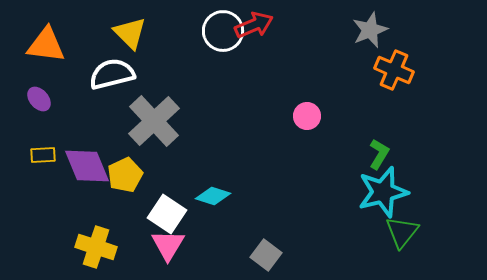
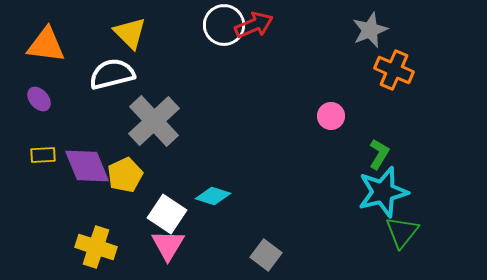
white circle: moved 1 px right, 6 px up
pink circle: moved 24 px right
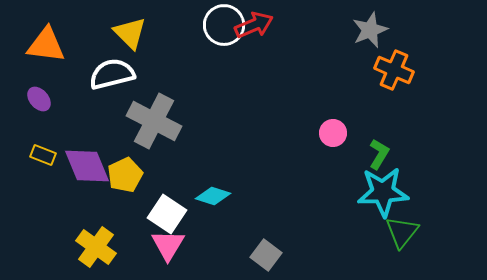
pink circle: moved 2 px right, 17 px down
gray cross: rotated 20 degrees counterclockwise
yellow rectangle: rotated 25 degrees clockwise
cyan star: rotated 12 degrees clockwise
yellow cross: rotated 18 degrees clockwise
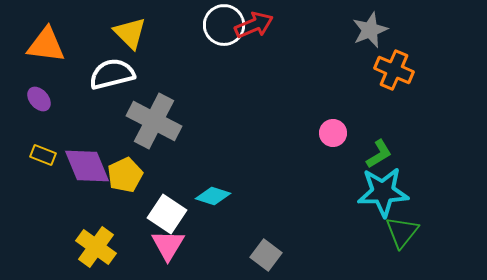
green L-shape: rotated 28 degrees clockwise
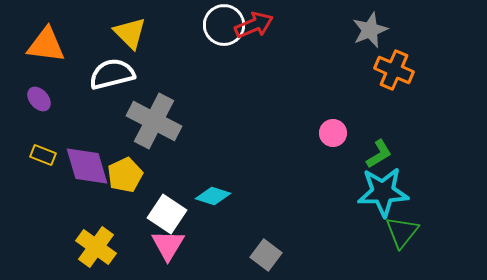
purple diamond: rotated 6 degrees clockwise
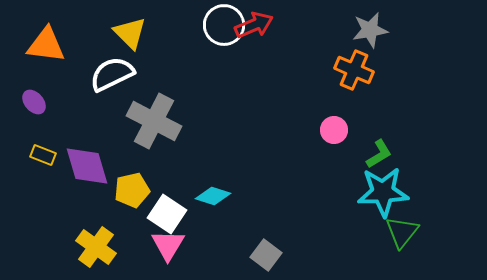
gray star: rotated 12 degrees clockwise
orange cross: moved 40 px left
white semicircle: rotated 12 degrees counterclockwise
purple ellipse: moved 5 px left, 3 px down
pink circle: moved 1 px right, 3 px up
yellow pentagon: moved 7 px right, 15 px down; rotated 12 degrees clockwise
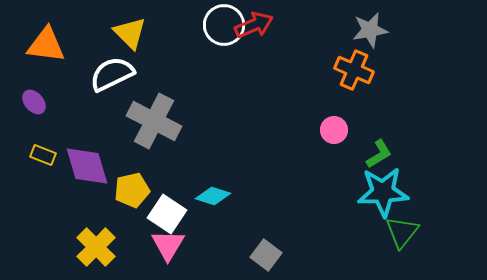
yellow cross: rotated 9 degrees clockwise
